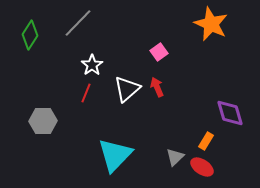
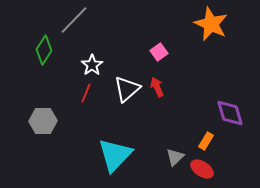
gray line: moved 4 px left, 3 px up
green diamond: moved 14 px right, 15 px down
red ellipse: moved 2 px down
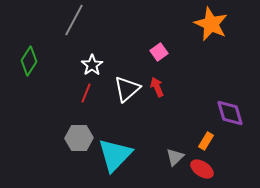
gray line: rotated 16 degrees counterclockwise
green diamond: moved 15 px left, 11 px down
gray hexagon: moved 36 px right, 17 px down
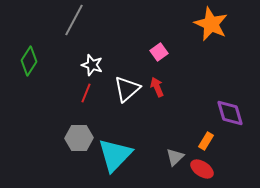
white star: rotated 20 degrees counterclockwise
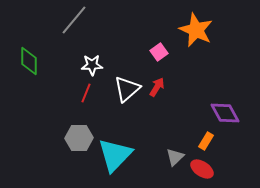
gray line: rotated 12 degrees clockwise
orange star: moved 15 px left, 6 px down
green diamond: rotated 32 degrees counterclockwise
white star: rotated 20 degrees counterclockwise
red arrow: rotated 54 degrees clockwise
purple diamond: moved 5 px left; rotated 12 degrees counterclockwise
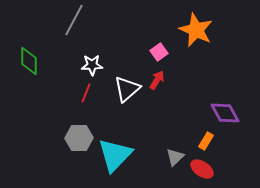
gray line: rotated 12 degrees counterclockwise
red arrow: moved 7 px up
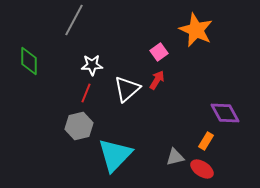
gray hexagon: moved 12 px up; rotated 12 degrees counterclockwise
gray triangle: rotated 30 degrees clockwise
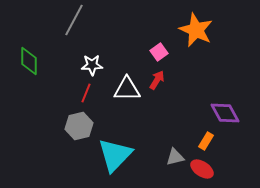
white triangle: rotated 40 degrees clockwise
